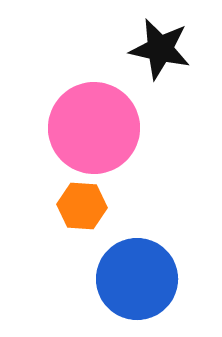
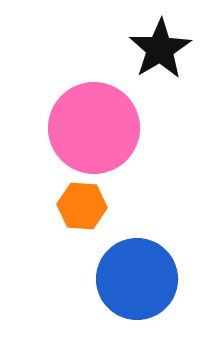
black star: rotated 28 degrees clockwise
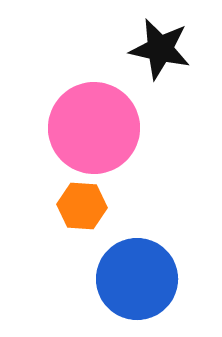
black star: rotated 28 degrees counterclockwise
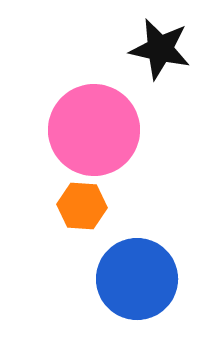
pink circle: moved 2 px down
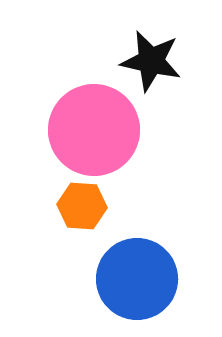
black star: moved 9 px left, 12 px down
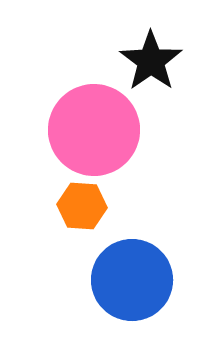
black star: rotated 24 degrees clockwise
blue circle: moved 5 px left, 1 px down
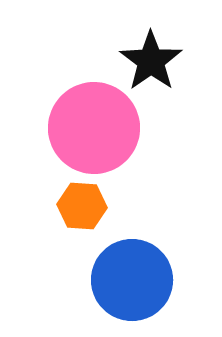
pink circle: moved 2 px up
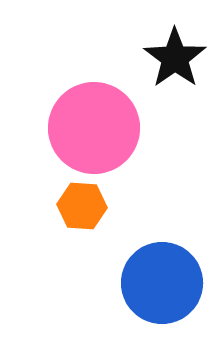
black star: moved 24 px right, 3 px up
blue circle: moved 30 px right, 3 px down
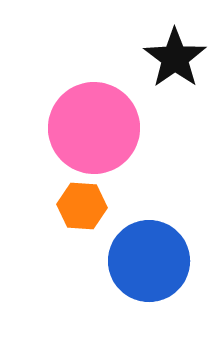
blue circle: moved 13 px left, 22 px up
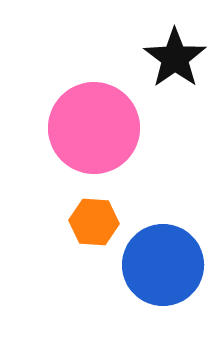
orange hexagon: moved 12 px right, 16 px down
blue circle: moved 14 px right, 4 px down
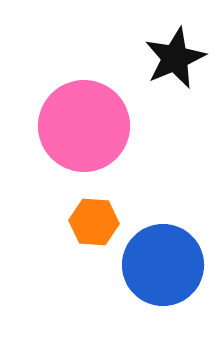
black star: rotated 12 degrees clockwise
pink circle: moved 10 px left, 2 px up
